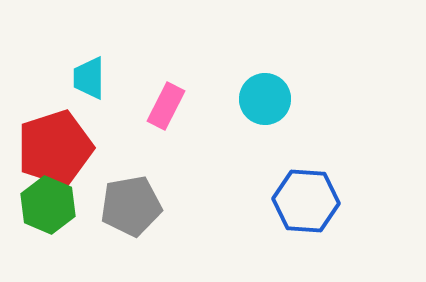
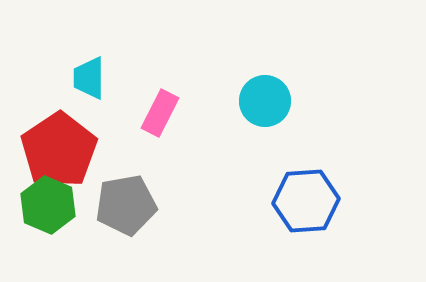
cyan circle: moved 2 px down
pink rectangle: moved 6 px left, 7 px down
red pentagon: moved 4 px right, 2 px down; rotated 16 degrees counterclockwise
blue hexagon: rotated 8 degrees counterclockwise
gray pentagon: moved 5 px left, 1 px up
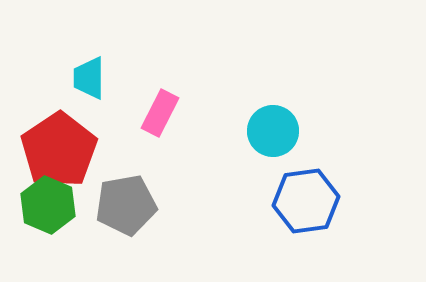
cyan circle: moved 8 px right, 30 px down
blue hexagon: rotated 4 degrees counterclockwise
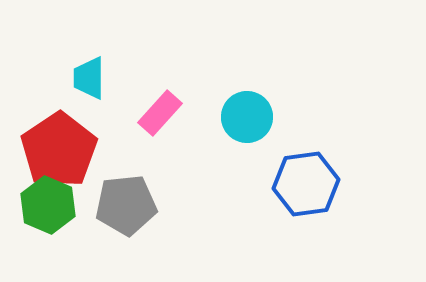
pink rectangle: rotated 15 degrees clockwise
cyan circle: moved 26 px left, 14 px up
blue hexagon: moved 17 px up
gray pentagon: rotated 4 degrees clockwise
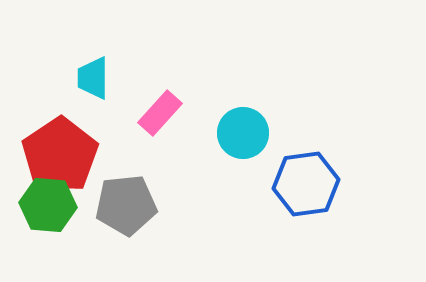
cyan trapezoid: moved 4 px right
cyan circle: moved 4 px left, 16 px down
red pentagon: moved 1 px right, 5 px down
green hexagon: rotated 18 degrees counterclockwise
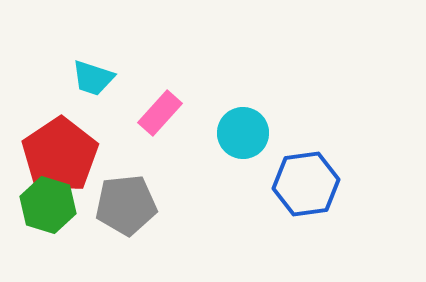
cyan trapezoid: rotated 72 degrees counterclockwise
green hexagon: rotated 12 degrees clockwise
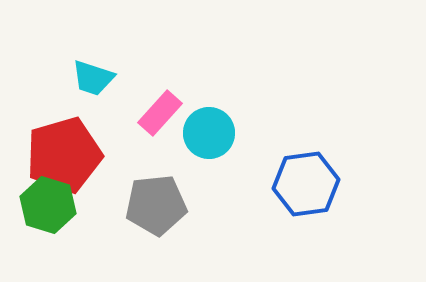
cyan circle: moved 34 px left
red pentagon: moved 4 px right; rotated 18 degrees clockwise
gray pentagon: moved 30 px right
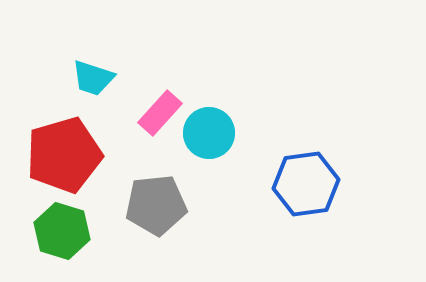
green hexagon: moved 14 px right, 26 px down
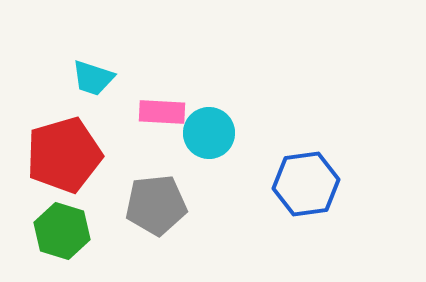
pink rectangle: moved 2 px right, 1 px up; rotated 51 degrees clockwise
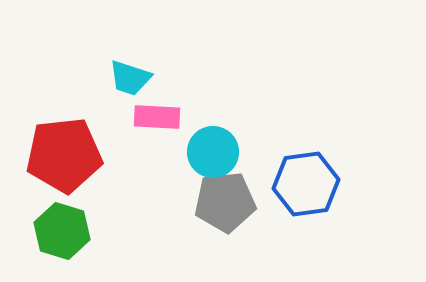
cyan trapezoid: moved 37 px right
pink rectangle: moved 5 px left, 5 px down
cyan circle: moved 4 px right, 19 px down
red pentagon: rotated 10 degrees clockwise
gray pentagon: moved 69 px right, 3 px up
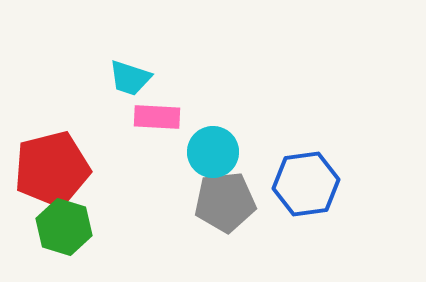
red pentagon: moved 12 px left, 14 px down; rotated 8 degrees counterclockwise
green hexagon: moved 2 px right, 4 px up
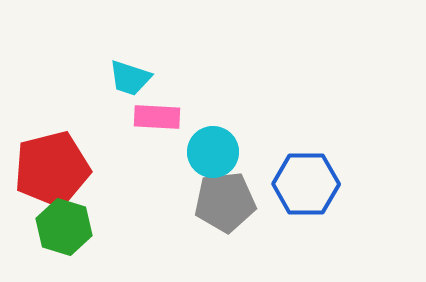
blue hexagon: rotated 8 degrees clockwise
